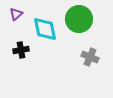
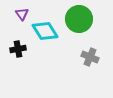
purple triangle: moved 6 px right; rotated 24 degrees counterclockwise
cyan diamond: moved 2 px down; rotated 20 degrees counterclockwise
black cross: moved 3 px left, 1 px up
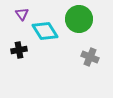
black cross: moved 1 px right, 1 px down
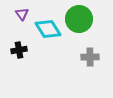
cyan diamond: moved 3 px right, 2 px up
gray cross: rotated 24 degrees counterclockwise
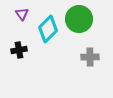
cyan diamond: rotated 76 degrees clockwise
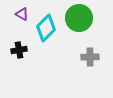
purple triangle: rotated 24 degrees counterclockwise
green circle: moved 1 px up
cyan diamond: moved 2 px left, 1 px up
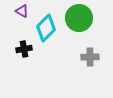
purple triangle: moved 3 px up
black cross: moved 5 px right, 1 px up
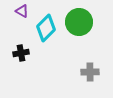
green circle: moved 4 px down
black cross: moved 3 px left, 4 px down
gray cross: moved 15 px down
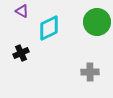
green circle: moved 18 px right
cyan diamond: moved 3 px right; rotated 20 degrees clockwise
black cross: rotated 14 degrees counterclockwise
